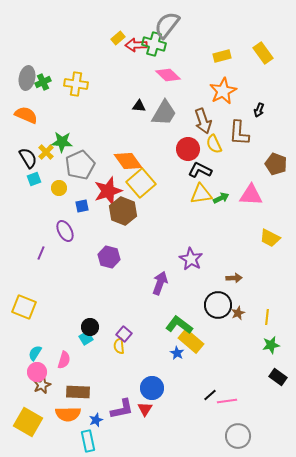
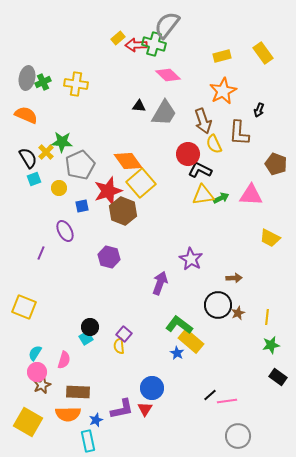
red circle at (188, 149): moved 5 px down
yellow triangle at (201, 194): moved 2 px right, 1 px down
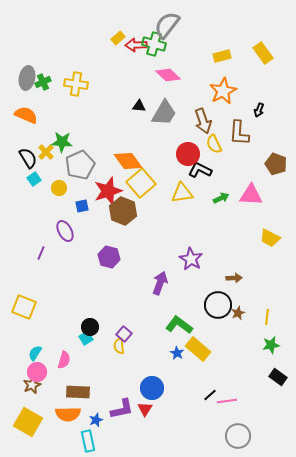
cyan square at (34, 179): rotated 16 degrees counterclockwise
yellow triangle at (203, 195): moved 21 px left, 2 px up
yellow rectangle at (191, 341): moved 7 px right, 8 px down
brown star at (42, 385): moved 10 px left
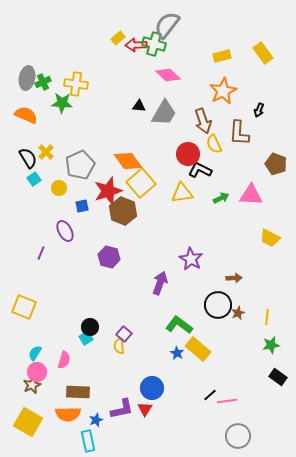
green star at (62, 142): moved 39 px up
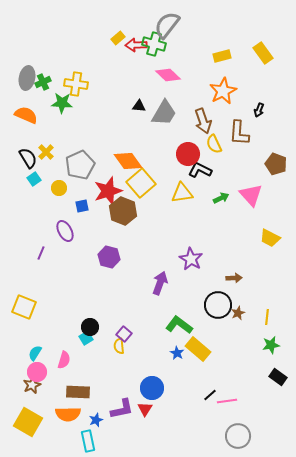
pink triangle at (251, 195): rotated 45 degrees clockwise
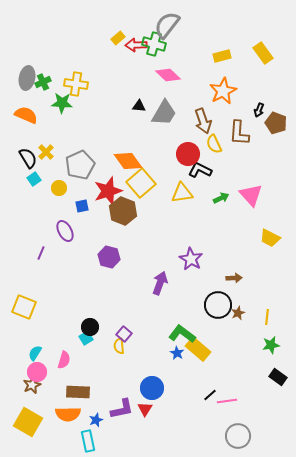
brown pentagon at (276, 164): moved 41 px up
green L-shape at (179, 325): moved 3 px right, 9 px down
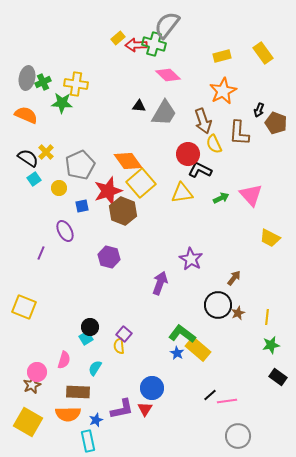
black semicircle at (28, 158): rotated 25 degrees counterclockwise
brown arrow at (234, 278): rotated 49 degrees counterclockwise
cyan semicircle at (35, 353): moved 60 px right, 15 px down
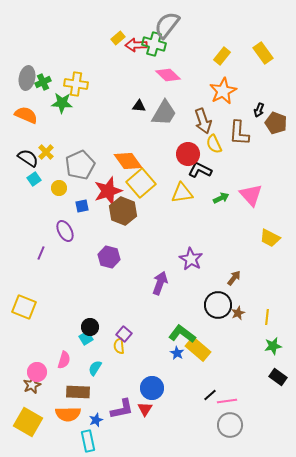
yellow rectangle at (222, 56): rotated 36 degrees counterclockwise
green star at (271, 345): moved 2 px right, 1 px down
gray circle at (238, 436): moved 8 px left, 11 px up
